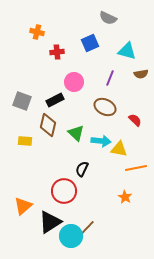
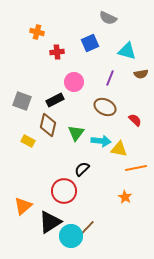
green triangle: rotated 24 degrees clockwise
yellow rectangle: moved 3 px right; rotated 24 degrees clockwise
black semicircle: rotated 21 degrees clockwise
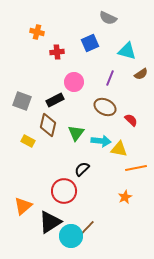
brown semicircle: rotated 24 degrees counterclockwise
red semicircle: moved 4 px left
orange star: rotated 16 degrees clockwise
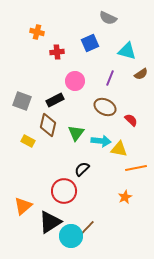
pink circle: moved 1 px right, 1 px up
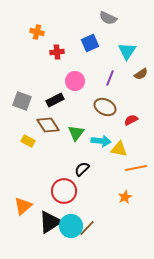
cyan triangle: rotated 48 degrees clockwise
red semicircle: rotated 72 degrees counterclockwise
brown diamond: rotated 45 degrees counterclockwise
cyan circle: moved 10 px up
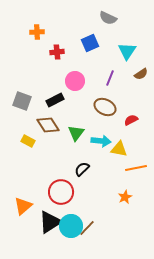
orange cross: rotated 16 degrees counterclockwise
red circle: moved 3 px left, 1 px down
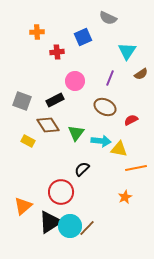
blue square: moved 7 px left, 6 px up
cyan circle: moved 1 px left
